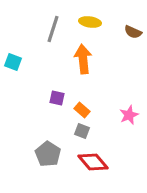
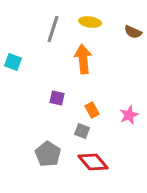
orange rectangle: moved 10 px right; rotated 21 degrees clockwise
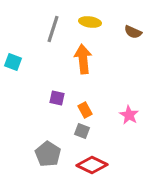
orange rectangle: moved 7 px left
pink star: rotated 18 degrees counterclockwise
red diamond: moved 1 px left, 3 px down; rotated 24 degrees counterclockwise
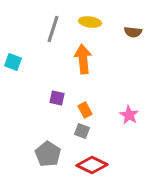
brown semicircle: rotated 18 degrees counterclockwise
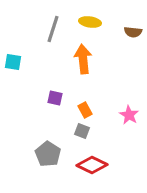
cyan square: rotated 12 degrees counterclockwise
purple square: moved 2 px left
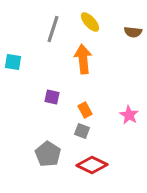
yellow ellipse: rotated 40 degrees clockwise
purple square: moved 3 px left, 1 px up
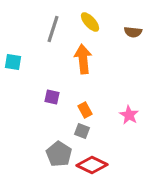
gray pentagon: moved 11 px right
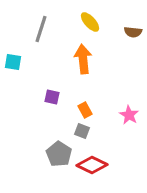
gray line: moved 12 px left
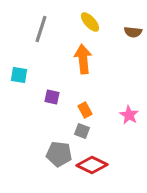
cyan square: moved 6 px right, 13 px down
gray pentagon: rotated 25 degrees counterclockwise
